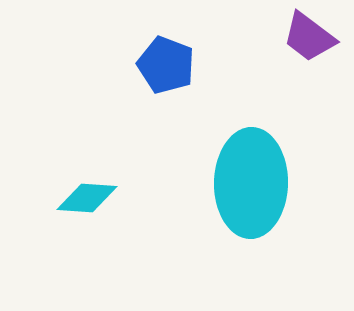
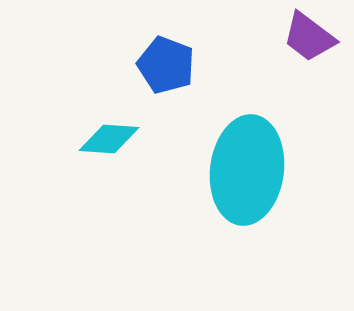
cyan ellipse: moved 4 px left, 13 px up; rotated 6 degrees clockwise
cyan diamond: moved 22 px right, 59 px up
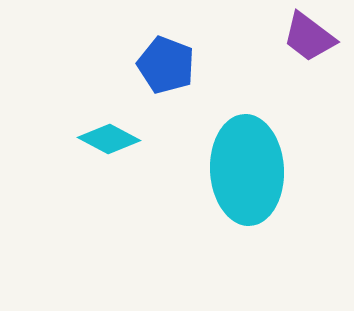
cyan diamond: rotated 24 degrees clockwise
cyan ellipse: rotated 10 degrees counterclockwise
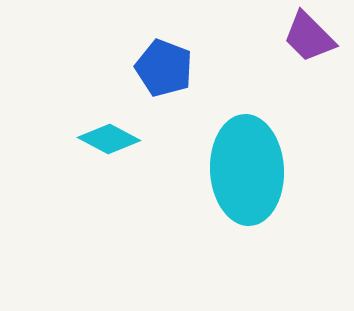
purple trapezoid: rotated 8 degrees clockwise
blue pentagon: moved 2 px left, 3 px down
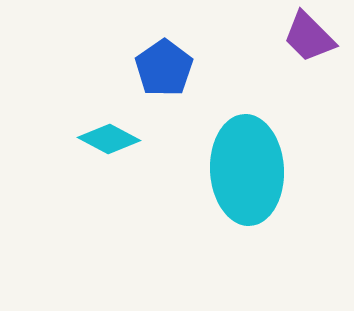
blue pentagon: rotated 16 degrees clockwise
